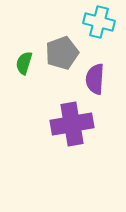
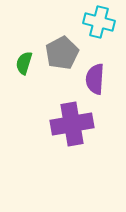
gray pentagon: rotated 8 degrees counterclockwise
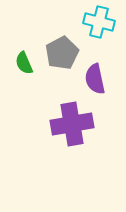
green semicircle: rotated 40 degrees counterclockwise
purple semicircle: rotated 16 degrees counterclockwise
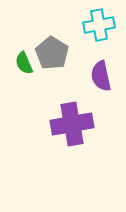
cyan cross: moved 3 px down; rotated 24 degrees counterclockwise
gray pentagon: moved 10 px left; rotated 12 degrees counterclockwise
purple semicircle: moved 6 px right, 3 px up
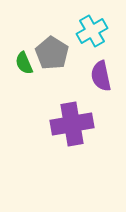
cyan cross: moved 7 px left, 6 px down; rotated 20 degrees counterclockwise
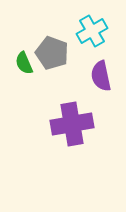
gray pentagon: rotated 12 degrees counterclockwise
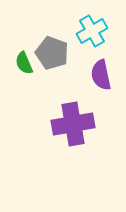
purple semicircle: moved 1 px up
purple cross: moved 1 px right
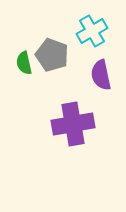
gray pentagon: moved 2 px down
green semicircle: rotated 10 degrees clockwise
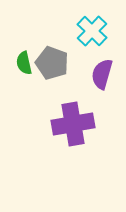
cyan cross: rotated 16 degrees counterclockwise
gray pentagon: moved 8 px down
purple semicircle: moved 1 px right, 1 px up; rotated 28 degrees clockwise
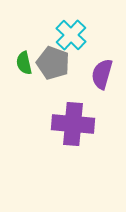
cyan cross: moved 21 px left, 4 px down
gray pentagon: moved 1 px right
purple cross: rotated 15 degrees clockwise
